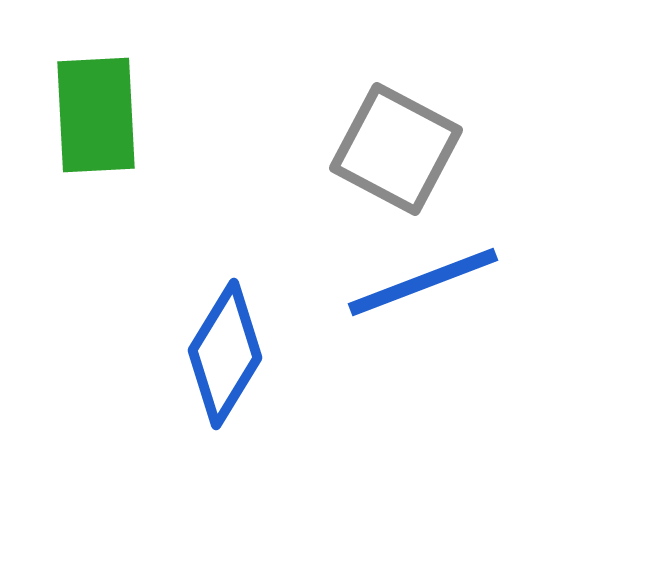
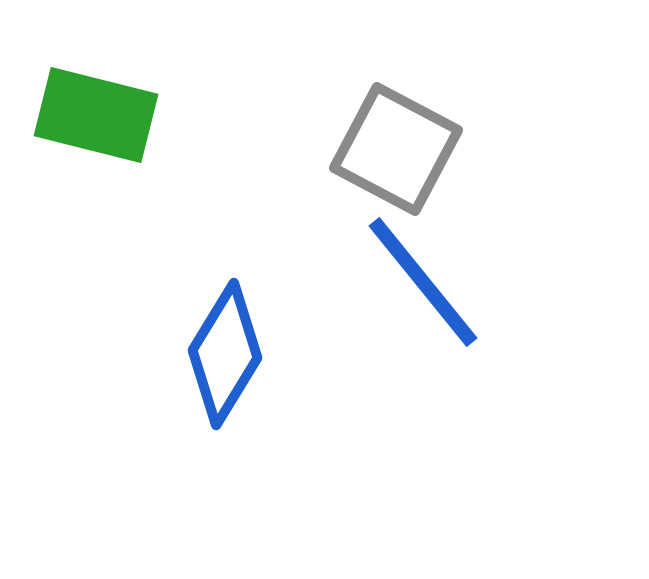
green rectangle: rotated 73 degrees counterclockwise
blue line: rotated 72 degrees clockwise
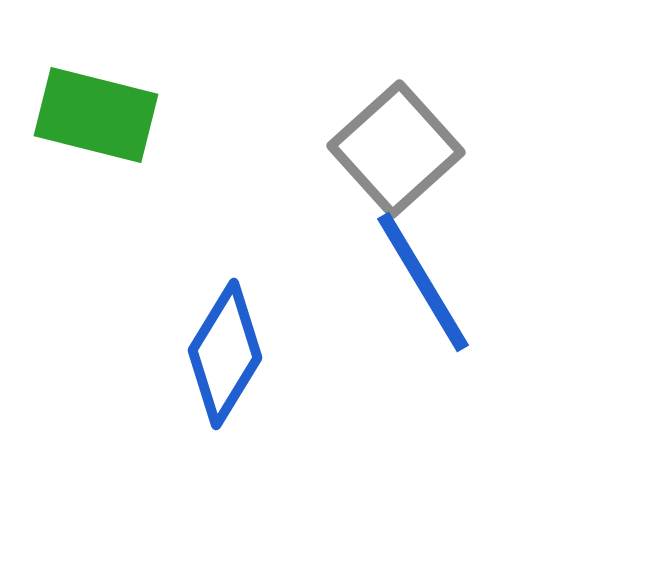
gray square: rotated 20 degrees clockwise
blue line: rotated 8 degrees clockwise
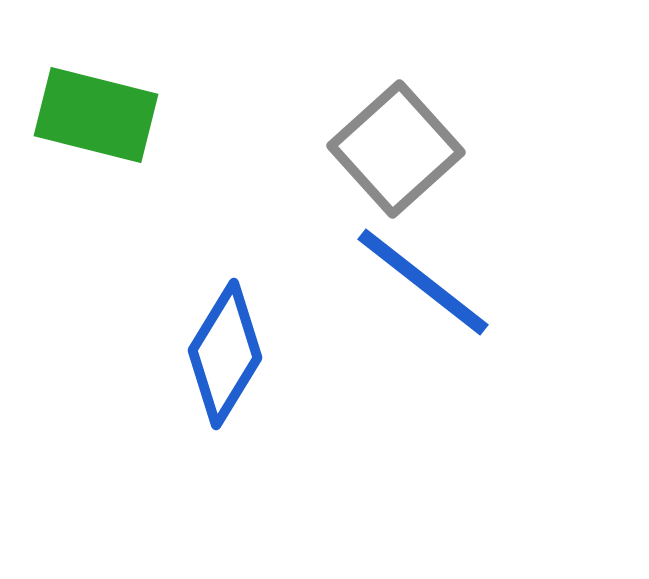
blue line: rotated 21 degrees counterclockwise
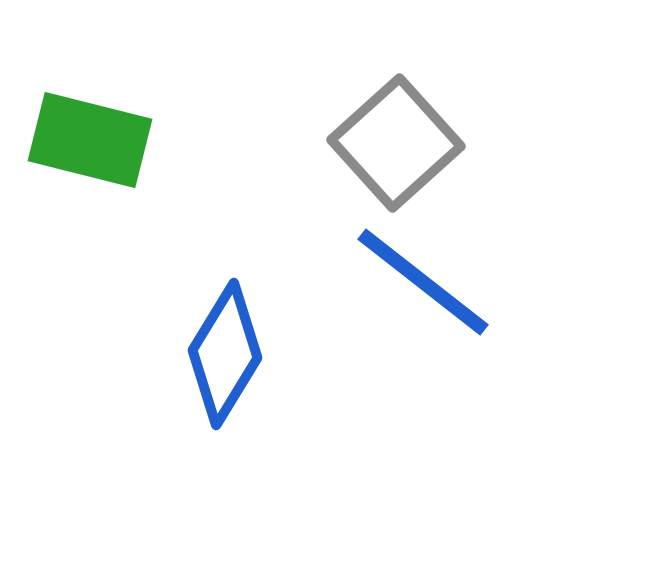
green rectangle: moved 6 px left, 25 px down
gray square: moved 6 px up
